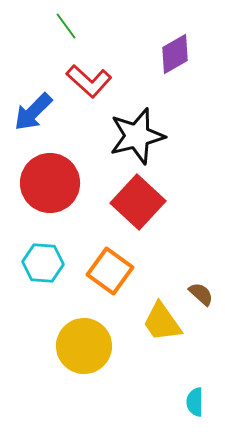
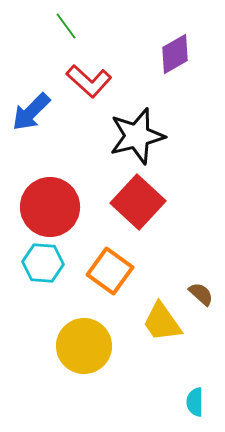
blue arrow: moved 2 px left
red circle: moved 24 px down
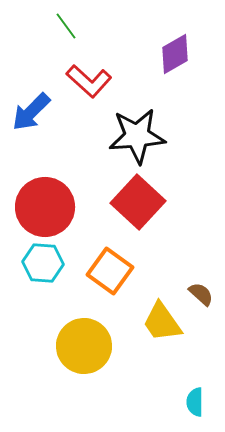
black star: rotated 10 degrees clockwise
red circle: moved 5 px left
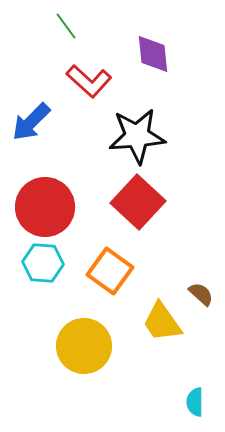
purple diamond: moved 22 px left; rotated 66 degrees counterclockwise
blue arrow: moved 10 px down
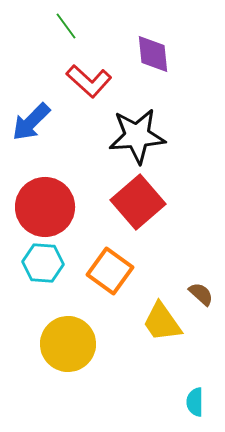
red square: rotated 6 degrees clockwise
yellow circle: moved 16 px left, 2 px up
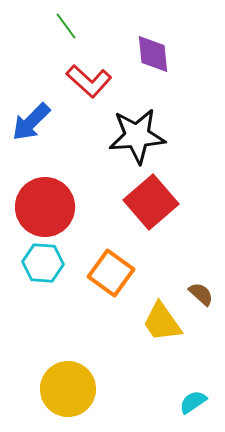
red square: moved 13 px right
orange square: moved 1 px right, 2 px down
yellow circle: moved 45 px down
cyan semicircle: moved 2 px left; rotated 56 degrees clockwise
